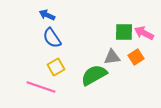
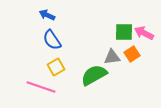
blue semicircle: moved 2 px down
orange square: moved 4 px left, 3 px up
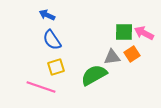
yellow square: rotated 12 degrees clockwise
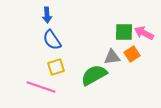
blue arrow: rotated 119 degrees counterclockwise
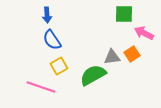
green square: moved 18 px up
yellow square: moved 3 px right, 1 px up; rotated 12 degrees counterclockwise
green semicircle: moved 1 px left
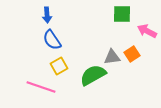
green square: moved 2 px left
pink arrow: moved 3 px right, 2 px up
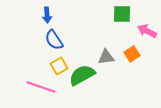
blue semicircle: moved 2 px right
gray triangle: moved 6 px left
green semicircle: moved 11 px left
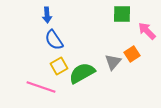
pink arrow: rotated 18 degrees clockwise
gray triangle: moved 7 px right, 5 px down; rotated 42 degrees counterclockwise
green semicircle: moved 2 px up
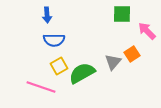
blue semicircle: rotated 55 degrees counterclockwise
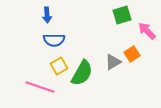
green square: moved 1 px down; rotated 18 degrees counterclockwise
gray triangle: rotated 18 degrees clockwise
green semicircle: rotated 148 degrees clockwise
pink line: moved 1 px left
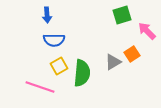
green semicircle: rotated 24 degrees counterclockwise
